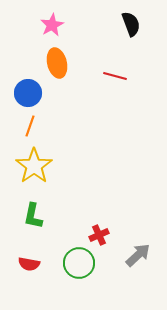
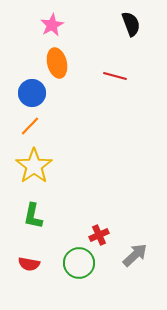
blue circle: moved 4 px right
orange line: rotated 25 degrees clockwise
gray arrow: moved 3 px left
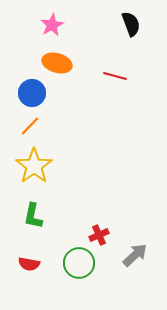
orange ellipse: rotated 60 degrees counterclockwise
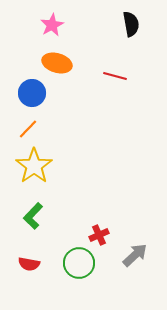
black semicircle: rotated 10 degrees clockwise
orange line: moved 2 px left, 3 px down
green L-shape: rotated 32 degrees clockwise
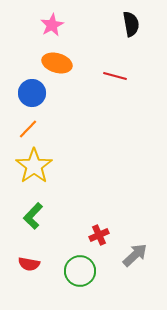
green circle: moved 1 px right, 8 px down
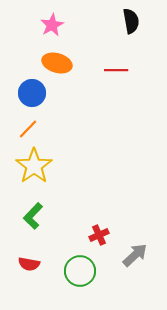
black semicircle: moved 3 px up
red line: moved 1 px right, 6 px up; rotated 15 degrees counterclockwise
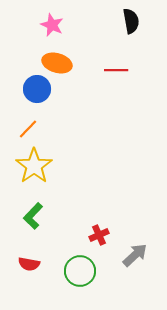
pink star: rotated 20 degrees counterclockwise
blue circle: moved 5 px right, 4 px up
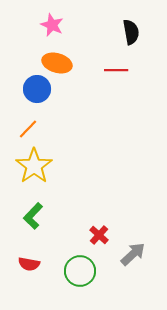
black semicircle: moved 11 px down
red cross: rotated 24 degrees counterclockwise
gray arrow: moved 2 px left, 1 px up
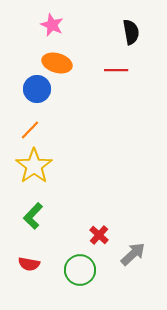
orange line: moved 2 px right, 1 px down
green circle: moved 1 px up
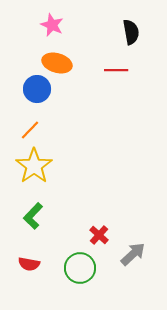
green circle: moved 2 px up
